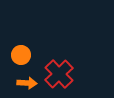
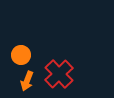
orange arrow: moved 2 px up; rotated 108 degrees clockwise
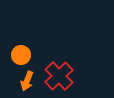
red cross: moved 2 px down
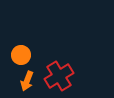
red cross: rotated 12 degrees clockwise
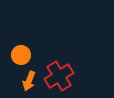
orange arrow: moved 2 px right
